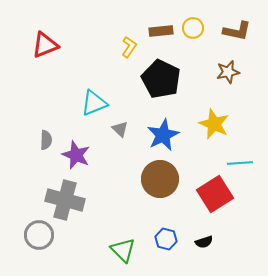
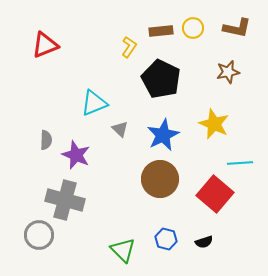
brown L-shape: moved 3 px up
red square: rotated 18 degrees counterclockwise
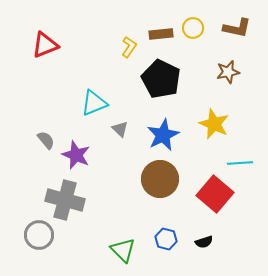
brown rectangle: moved 3 px down
gray semicircle: rotated 42 degrees counterclockwise
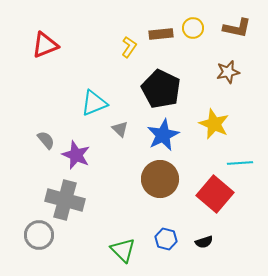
black pentagon: moved 10 px down
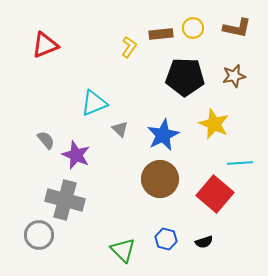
brown star: moved 6 px right, 4 px down
black pentagon: moved 24 px right, 12 px up; rotated 24 degrees counterclockwise
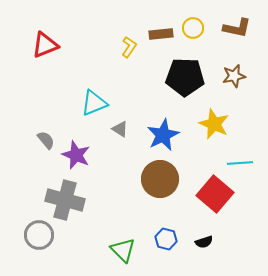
gray triangle: rotated 12 degrees counterclockwise
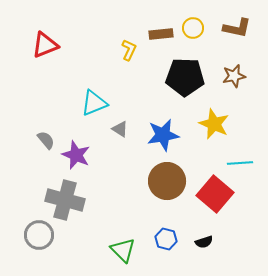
yellow L-shape: moved 3 px down; rotated 10 degrees counterclockwise
blue star: rotated 16 degrees clockwise
brown circle: moved 7 px right, 2 px down
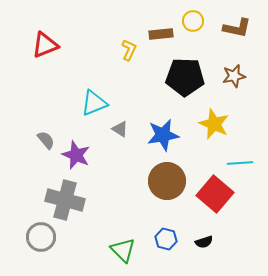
yellow circle: moved 7 px up
gray circle: moved 2 px right, 2 px down
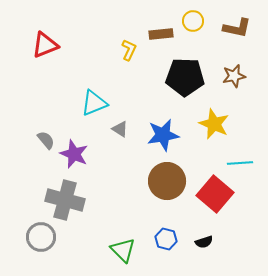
purple star: moved 2 px left, 1 px up
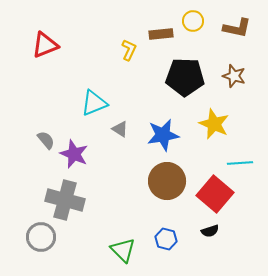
brown star: rotated 30 degrees clockwise
black semicircle: moved 6 px right, 11 px up
